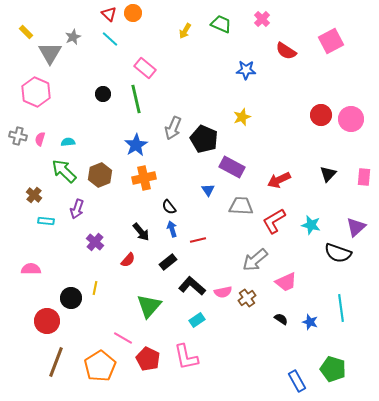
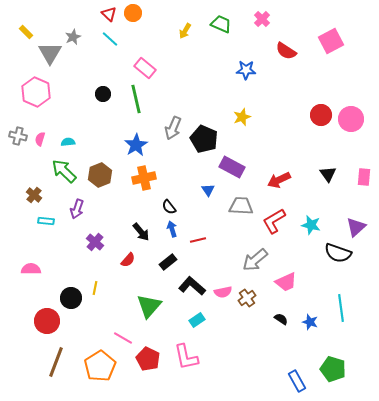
black triangle at (328, 174): rotated 18 degrees counterclockwise
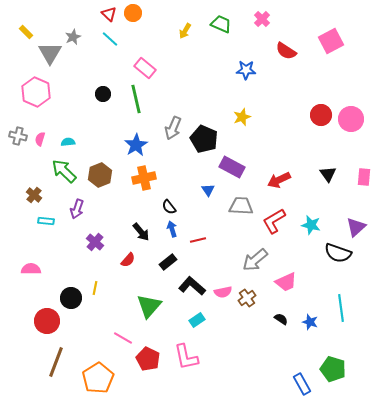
orange pentagon at (100, 366): moved 2 px left, 12 px down
blue rectangle at (297, 381): moved 5 px right, 3 px down
